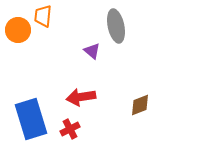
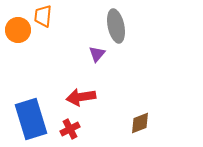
purple triangle: moved 5 px right, 3 px down; rotated 30 degrees clockwise
brown diamond: moved 18 px down
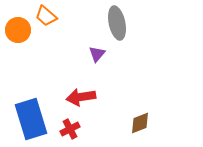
orange trapezoid: moved 3 px right; rotated 55 degrees counterclockwise
gray ellipse: moved 1 px right, 3 px up
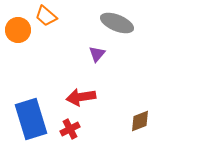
gray ellipse: rotated 56 degrees counterclockwise
brown diamond: moved 2 px up
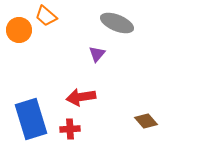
orange circle: moved 1 px right
brown diamond: moved 6 px right; rotated 70 degrees clockwise
red cross: rotated 24 degrees clockwise
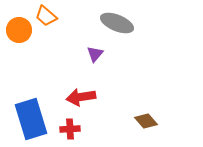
purple triangle: moved 2 px left
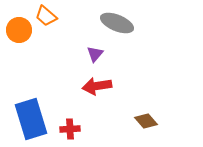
red arrow: moved 16 px right, 11 px up
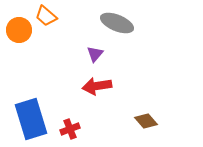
red cross: rotated 18 degrees counterclockwise
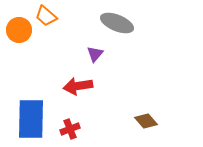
red arrow: moved 19 px left
blue rectangle: rotated 18 degrees clockwise
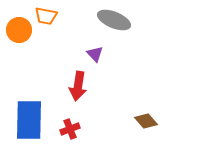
orange trapezoid: rotated 30 degrees counterclockwise
gray ellipse: moved 3 px left, 3 px up
purple triangle: rotated 24 degrees counterclockwise
red arrow: rotated 72 degrees counterclockwise
blue rectangle: moved 2 px left, 1 px down
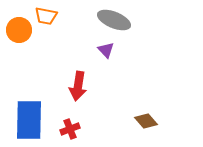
purple triangle: moved 11 px right, 4 px up
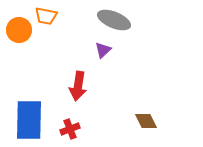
purple triangle: moved 3 px left; rotated 30 degrees clockwise
brown diamond: rotated 15 degrees clockwise
